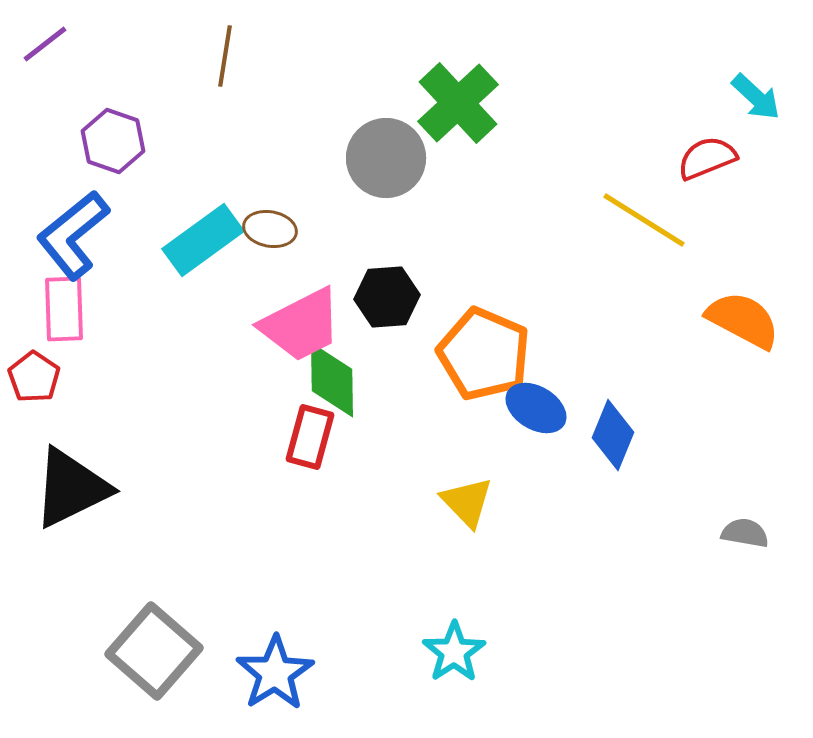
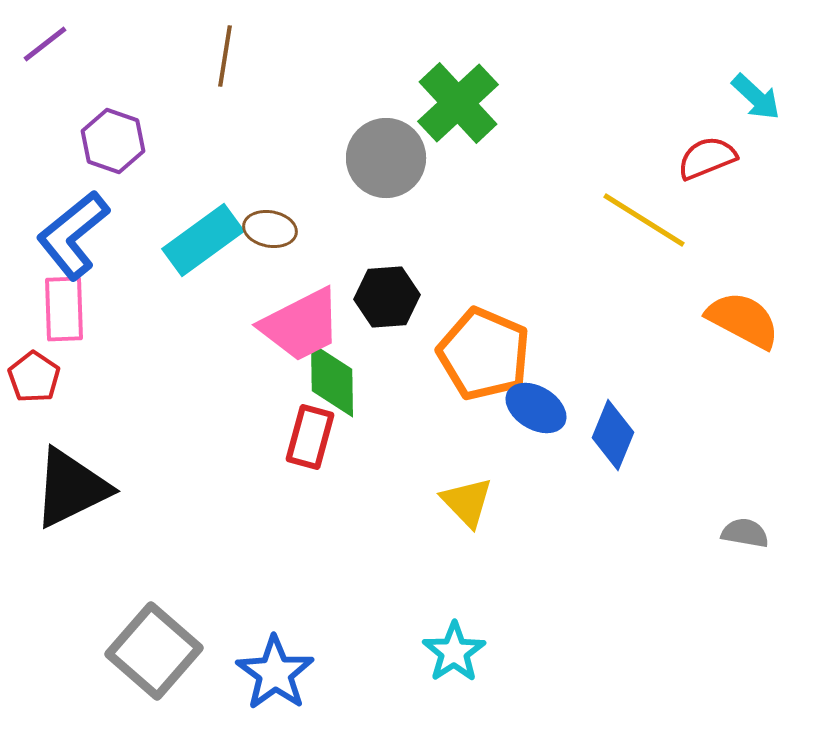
blue star: rotated 4 degrees counterclockwise
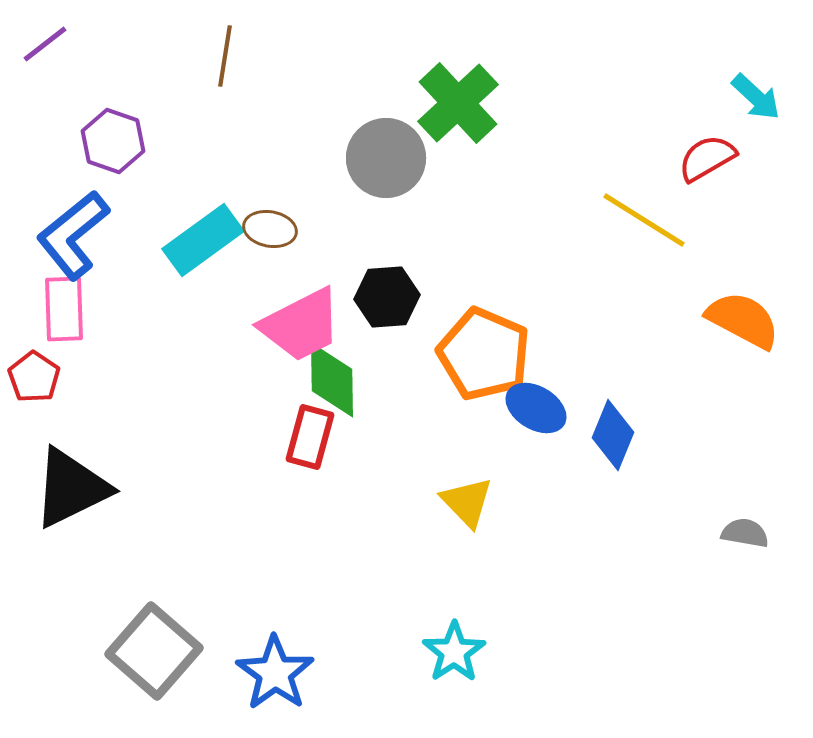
red semicircle: rotated 8 degrees counterclockwise
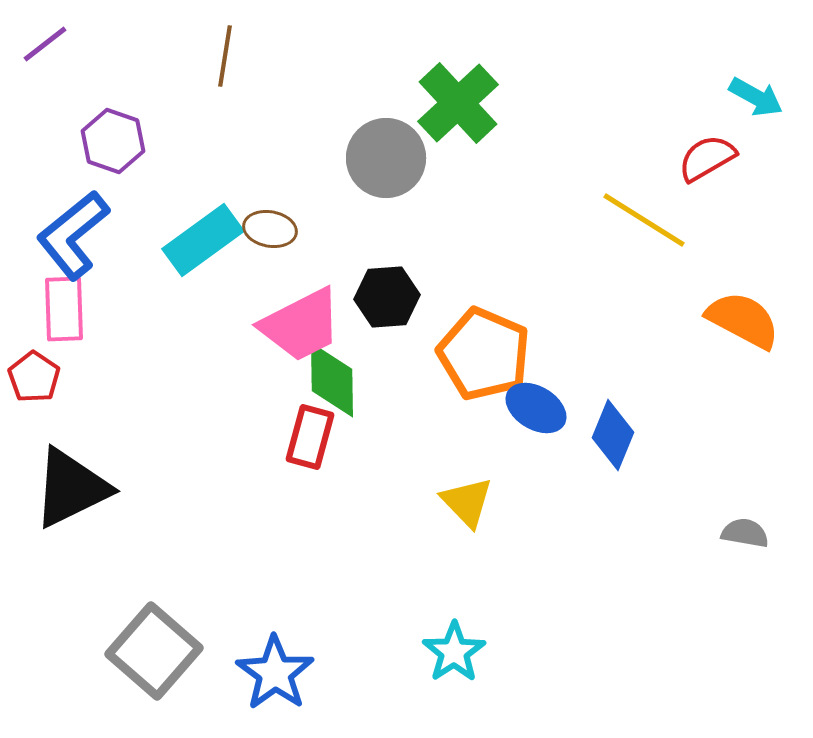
cyan arrow: rotated 14 degrees counterclockwise
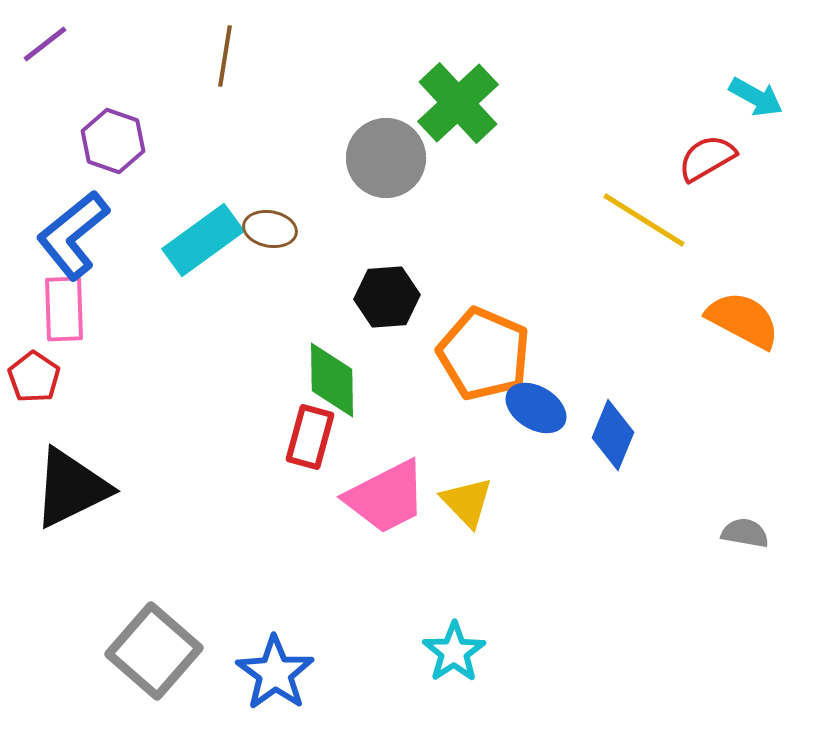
pink trapezoid: moved 85 px right, 172 px down
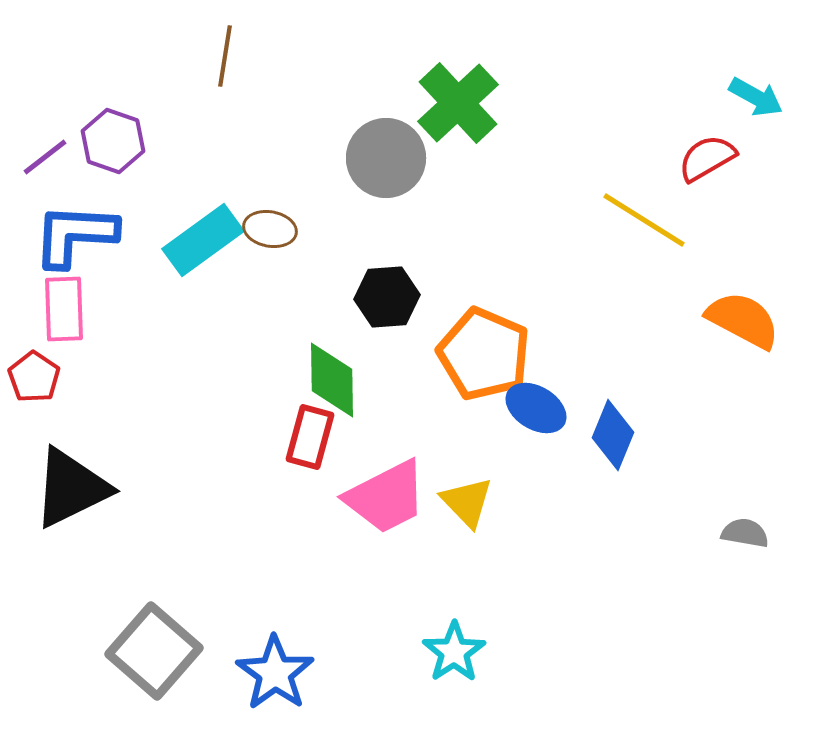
purple line: moved 113 px down
blue L-shape: moved 2 px right; rotated 42 degrees clockwise
